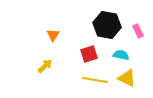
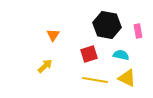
pink rectangle: rotated 16 degrees clockwise
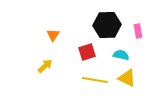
black hexagon: rotated 12 degrees counterclockwise
red square: moved 2 px left, 2 px up
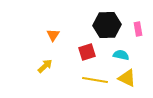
pink rectangle: moved 2 px up
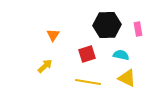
red square: moved 2 px down
yellow line: moved 7 px left, 2 px down
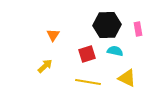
cyan semicircle: moved 6 px left, 4 px up
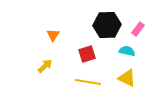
pink rectangle: rotated 48 degrees clockwise
cyan semicircle: moved 12 px right
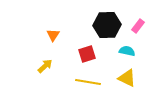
pink rectangle: moved 3 px up
